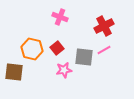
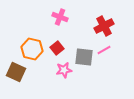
brown square: moved 2 px right; rotated 18 degrees clockwise
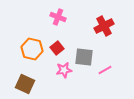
pink cross: moved 2 px left
pink line: moved 1 px right, 20 px down
brown square: moved 9 px right, 12 px down
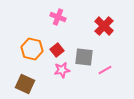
red cross: rotated 18 degrees counterclockwise
red square: moved 2 px down
pink star: moved 2 px left
